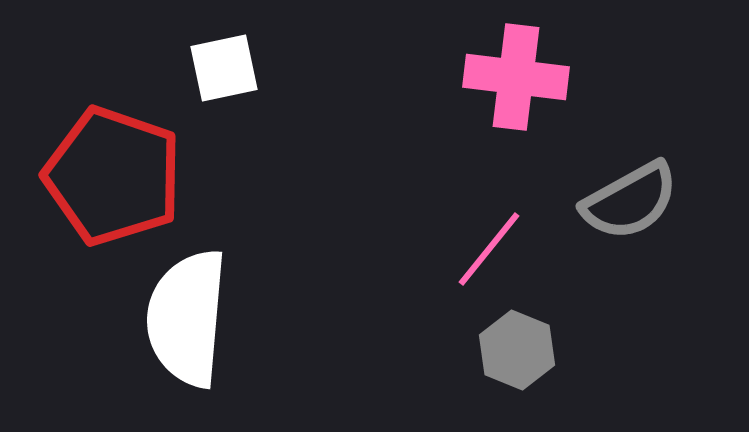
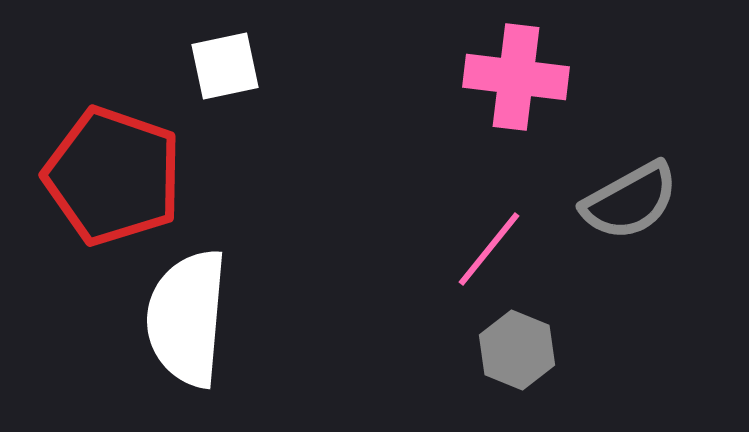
white square: moved 1 px right, 2 px up
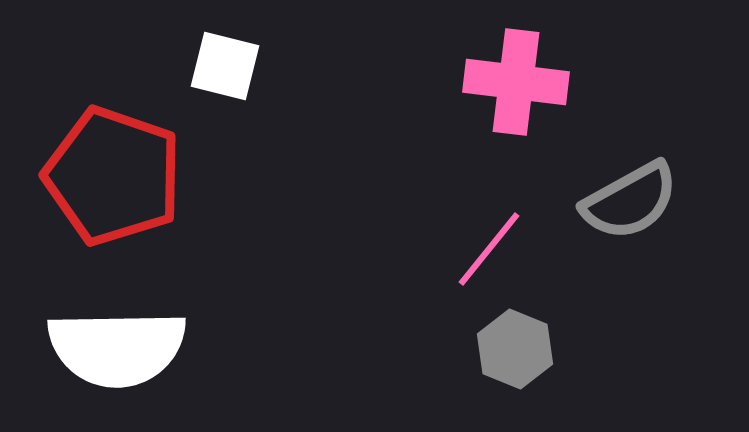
white square: rotated 26 degrees clockwise
pink cross: moved 5 px down
white semicircle: moved 70 px left, 30 px down; rotated 96 degrees counterclockwise
gray hexagon: moved 2 px left, 1 px up
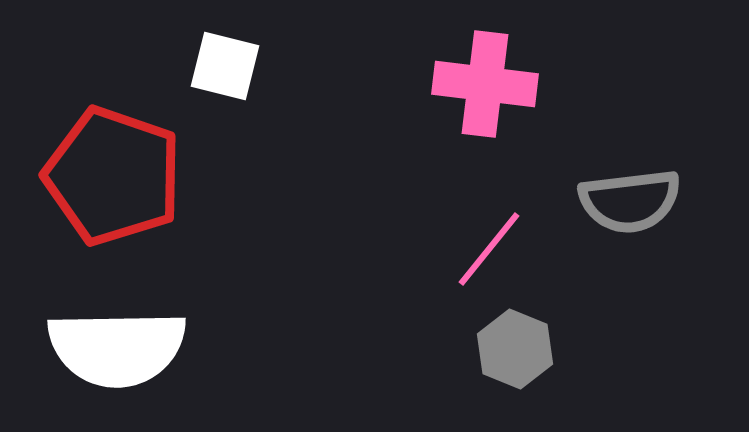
pink cross: moved 31 px left, 2 px down
gray semicircle: rotated 22 degrees clockwise
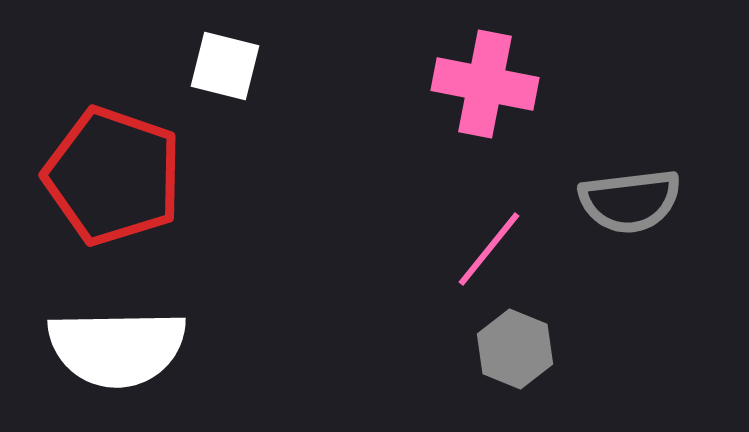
pink cross: rotated 4 degrees clockwise
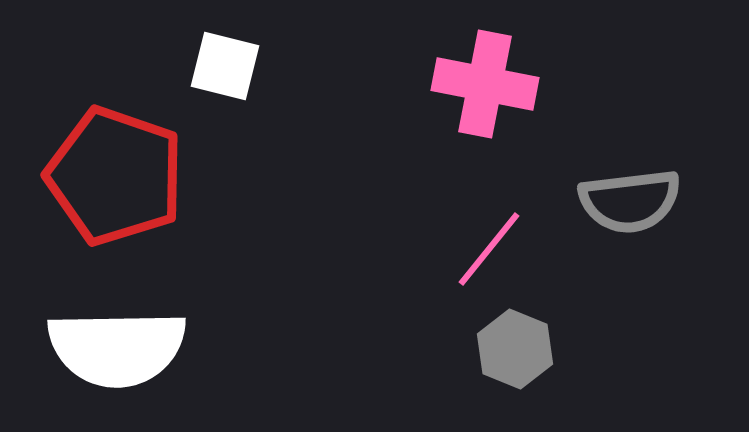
red pentagon: moved 2 px right
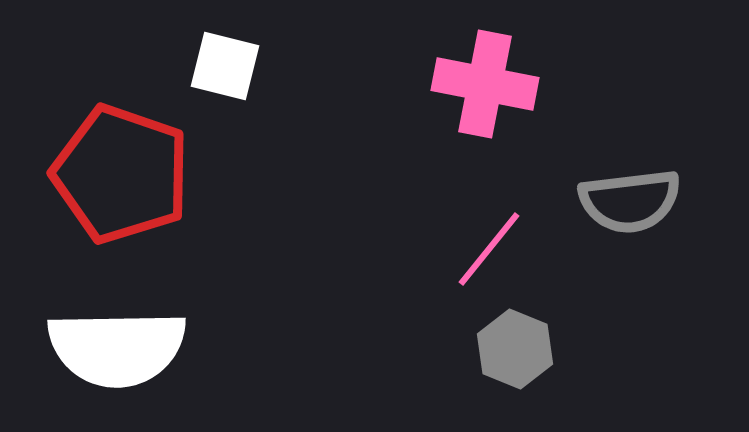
red pentagon: moved 6 px right, 2 px up
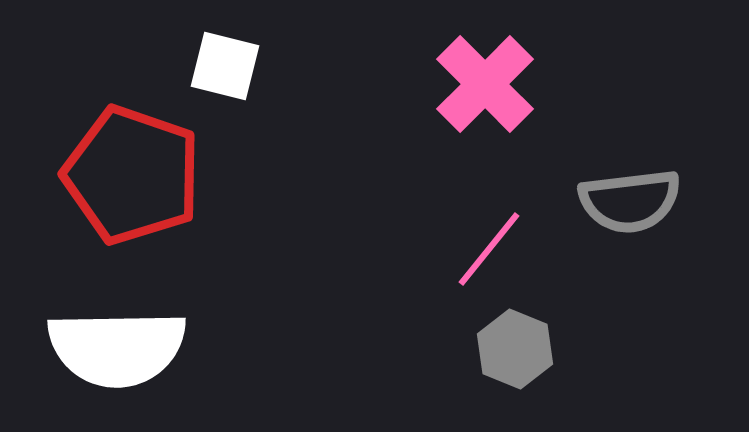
pink cross: rotated 34 degrees clockwise
red pentagon: moved 11 px right, 1 px down
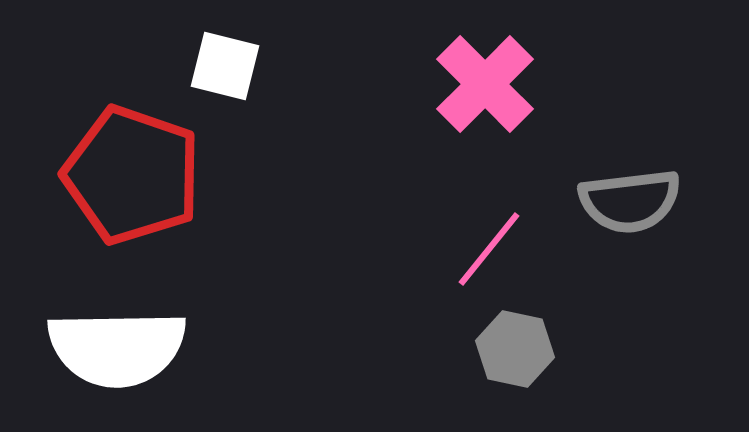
gray hexagon: rotated 10 degrees counterclockwise
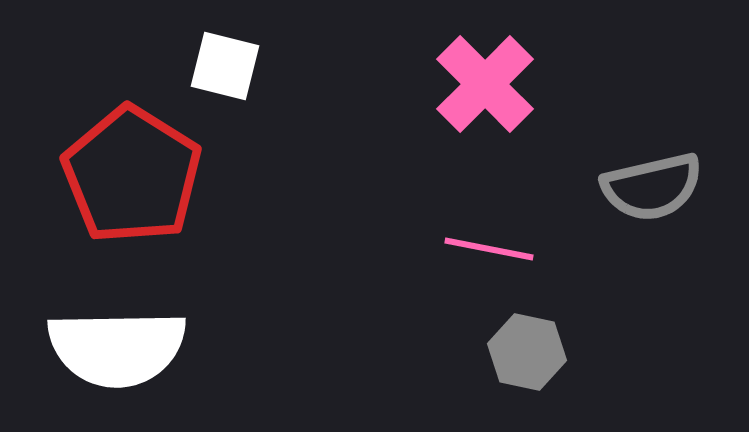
red pentagon: rotated 13 degrees clockwise
gray semicircle: moved 22 px right, 14 px up; rotated 6 degrees counterclockwise
pink line: rotated 62 degrees clockwise
gray hexagon: moved 12 px right, 3 px down
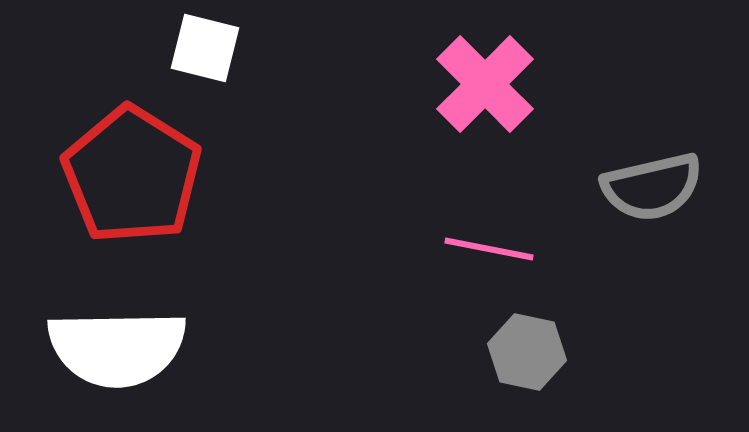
white square: moved 20 px left, 18 px up
